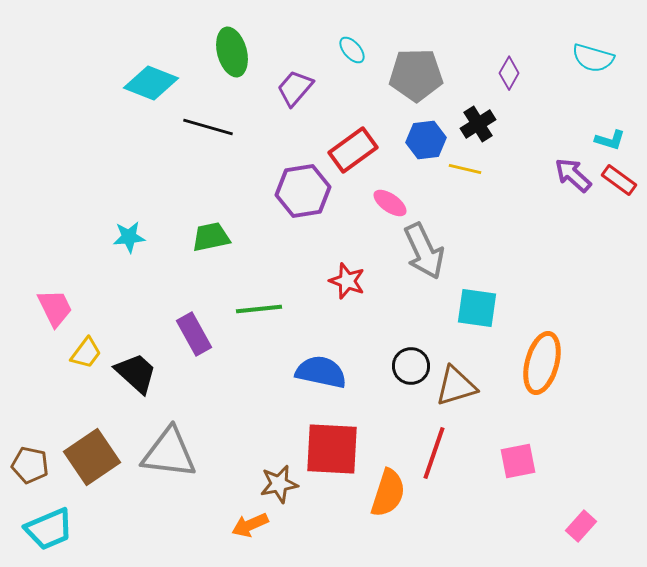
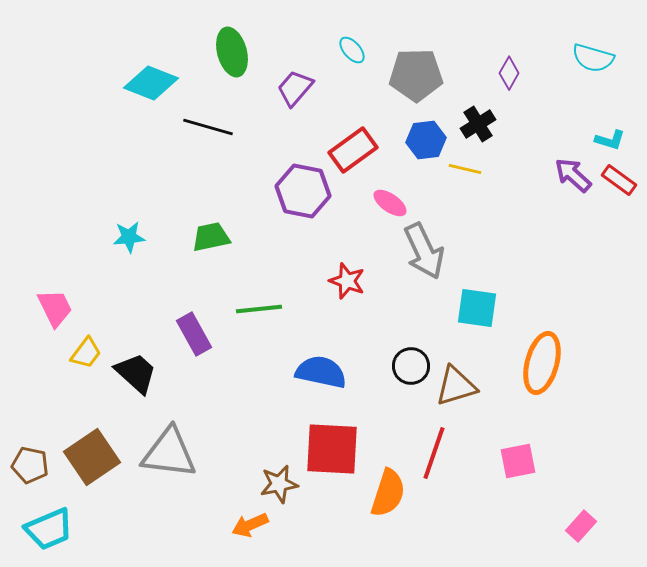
purple hexagon at (303, 191): rotated 20 degrees clockwise
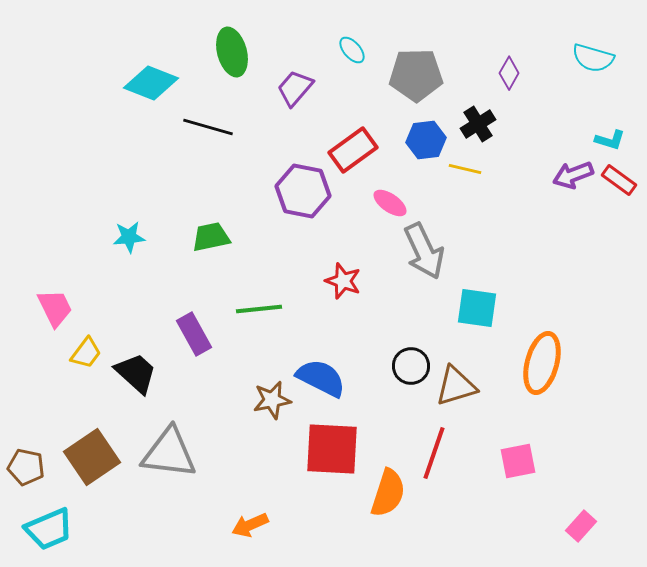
purple arrow at (573, 175): rotated 63 degrees counterclockwise
red star at (347, 281): moved 4 px left
blue semicircle at (321, 372): moved 6 px down; rotated 15 degrees clockwise
brown pentagon at (30, 465): moved 4 px left, 2 px down
brown star at (279, 484): moved 7 px left, 84 px up
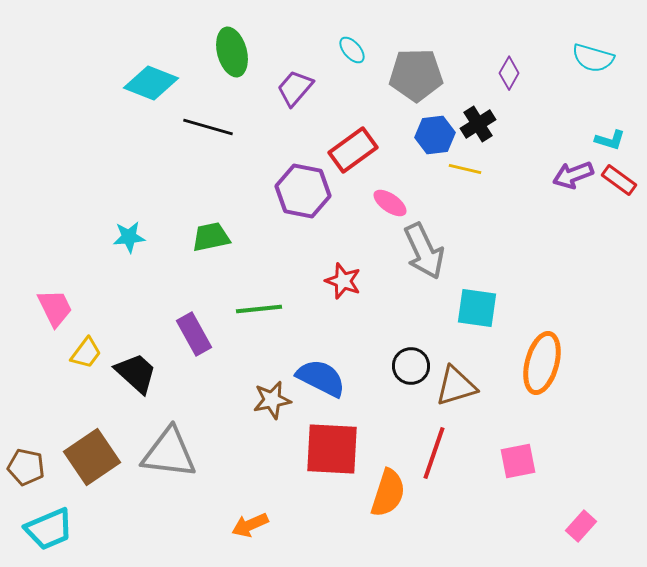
blue hexagon at (426, 140): moved 9 px right, 5 px up
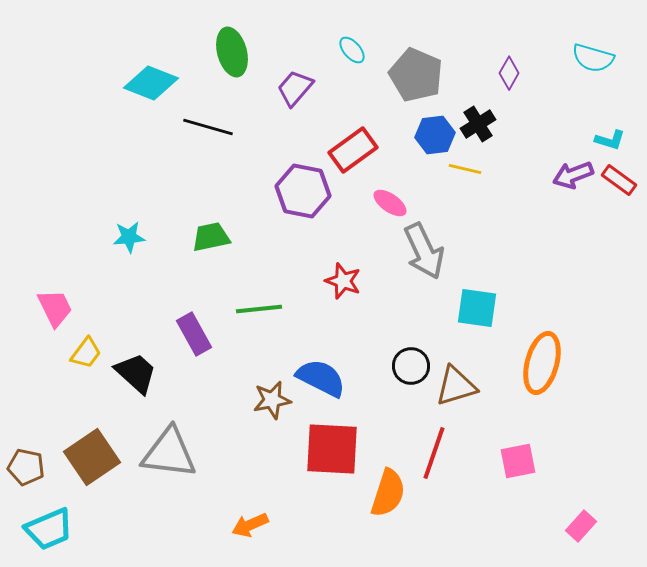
gray pentagon at (416, 75): rotated 24 degrees clockwise
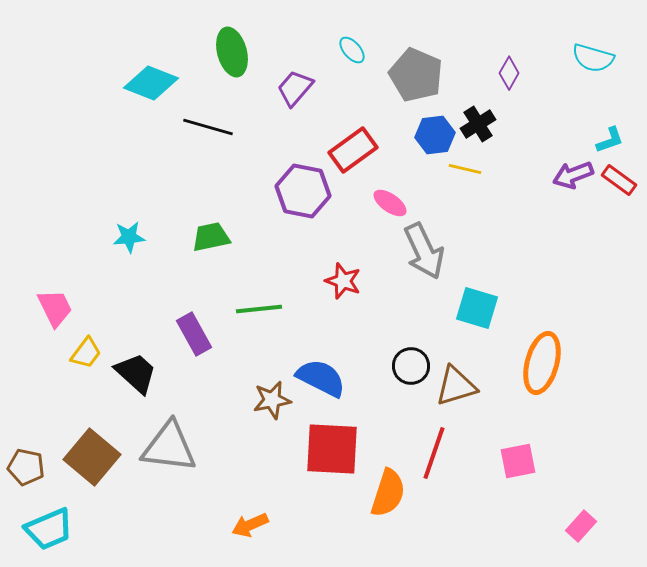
cyan L-shape at (610, 140): rotated 36 degrees counterclockwise
cyan square at (477, 308): rotated 9 degrees clockwise
gray triangle at (169, 453): moved 6 px up
brown square at (92, 457): rotated 16 degrees counterclockwise
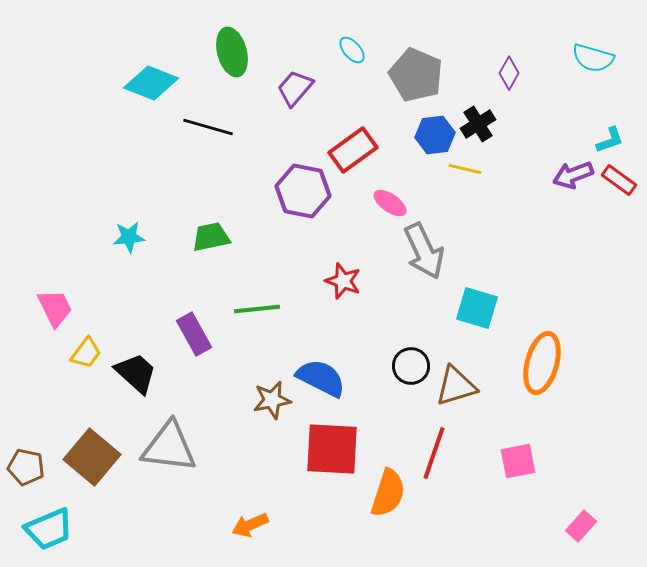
green line at (259, 309): moved 2 px left
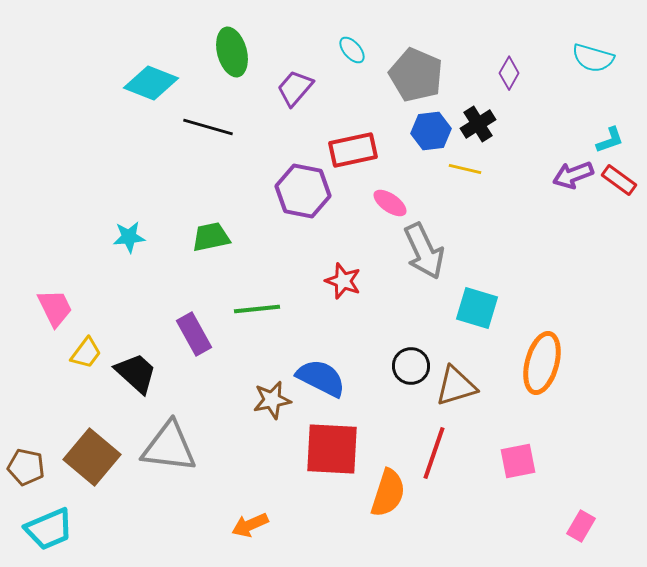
blue hexagon at (435, 135): moved 4 px left, 4 px up
red rectangle at (353, 150): rotated 24 degrees clockwise
pink rectangle at (581, 526): rotated 12 degrees counterclockwise
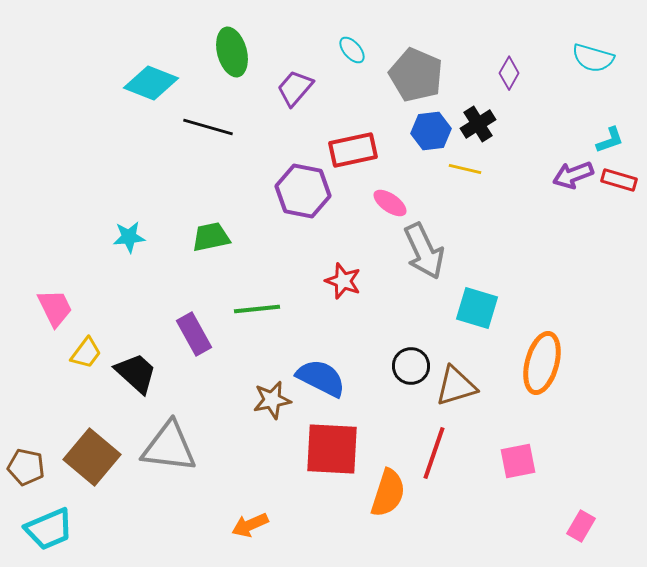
red rectangle at (619, 180): rotated 20 degrees counterclockwise
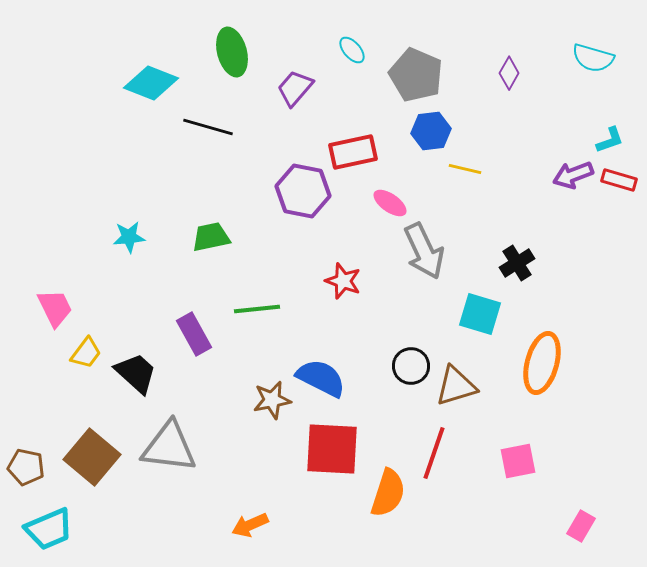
black cross at (478, 124): moved 39 px right, 139 px down
red rectangle at (353, 150): moved 2 px down
cyan square at (477, 308): moved 3 px right, 6 px down
